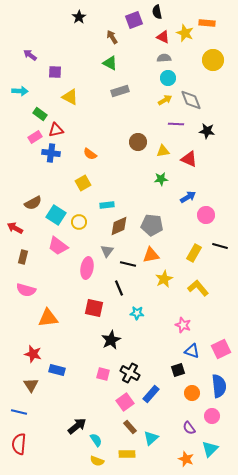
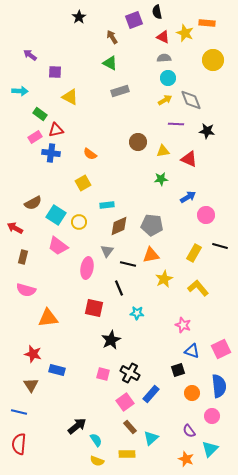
purple semicircle at (189, 428): moved 3 px down
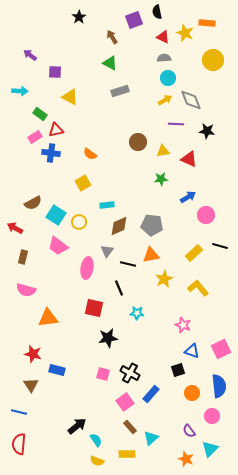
yellow rectangle at (194, 253): rotated 18 degrees clockwise
black star at (111, 340): moved 3 px left, 2 px up; rotated 18 degrees clockwise
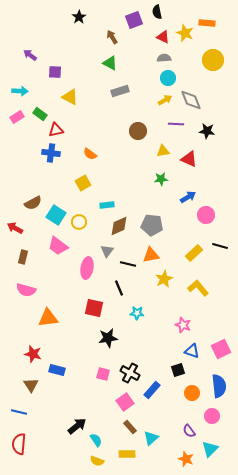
pink rectangle at (35, 137): moved 18 px left, 20 px up
brown circle at (138, 142): moved 11 px up
blue rectangle at (151, 394): moved 1 px right, 4 px up
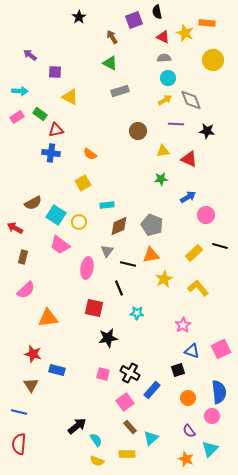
gray pentagon at (152, 225): rotated 15 degrees clockwise
pink trapezoid at (58, 246): moved 2 px right, 1 px up
pink semicircle at (26, 290): rotated 60 degrees counterclockwise
pink star at (183, 325): rotated 21 degrees clockwise
blue semicircle at (219, 386): moved 6 px down
orange circle at (192, 393): moved 4 px left, 5 px down
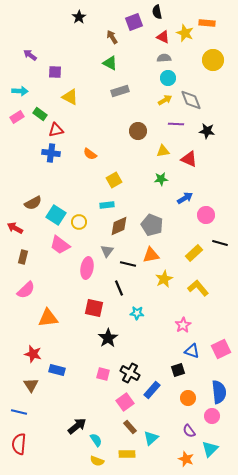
purple square at (134, 20): moved 2 px down
yellow square at (83, 183): moved 31 px right, 3 px up
blue arrow at (188, 197): moved 3 px left, 1 px down
black line at (220, 246): moved 3 px up
black star at (108, 338): rotated 24 degrees counterclockwise
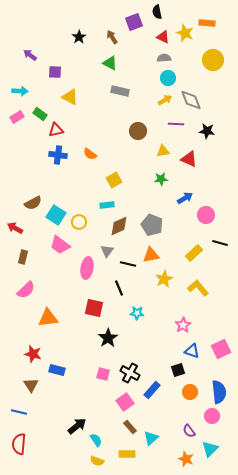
black star at (79, 17): moved 20 px down
gray rectangle at (120, 91): rotated 30 degrees clockwise
blue cross at (51, 153): moved 7 px right, 2 px down
orange circle at (188, 398): moved 2 px right, 6 px up
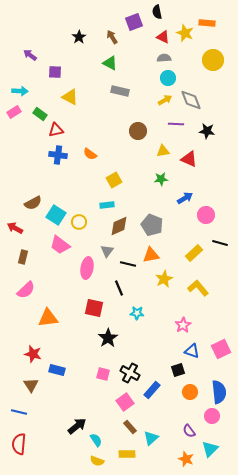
pink rectangle at (17, 117): moved 3 px left, 5 px up
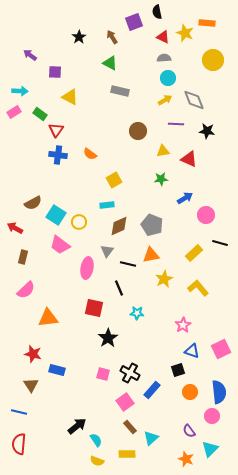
gray diamond at (191, 100): moved 3 px right
red triangle at (56, 130): rotated 42 degrees counterclockwise
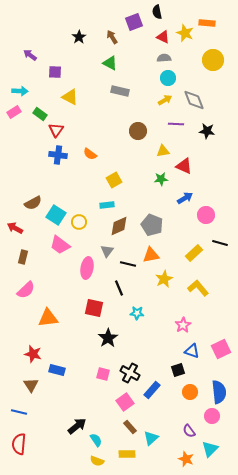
red triangle at (189, 159): moved 5 px left, 7 px down
